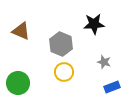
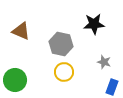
gray hexagon: rotated 10 degrees counterclockwise
green circle: moved 3 px left, 3 px up
blue rectangle: rotated 49 degrees counterclockwise
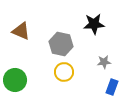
gray star: rotated 24 degrees counterclockwise
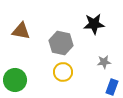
brown triangle: rotated 12 degrees counterclockwise
gray hexagon: moved 1 px up
yellow circle: moved 1 px left
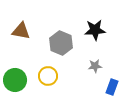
black star: moved 1 px right, 6 px down
gray hexagon: rotated 10 degrees clockwise
gray star: moved 9 px left, 4 px down
yellow circle: moved 15 px left, 4 px down
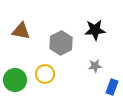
gray hexagon: rotated 10 degrees clockwise
yellow circle: moved 3 px left, 2 px up
